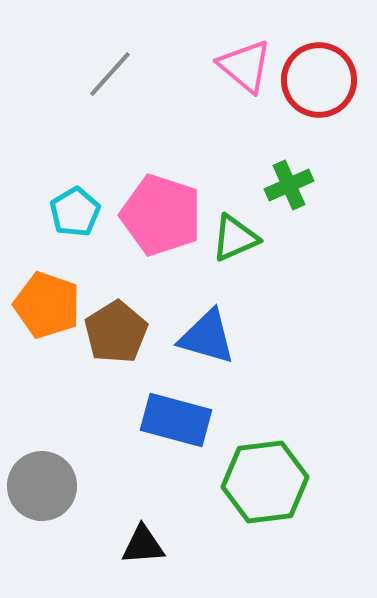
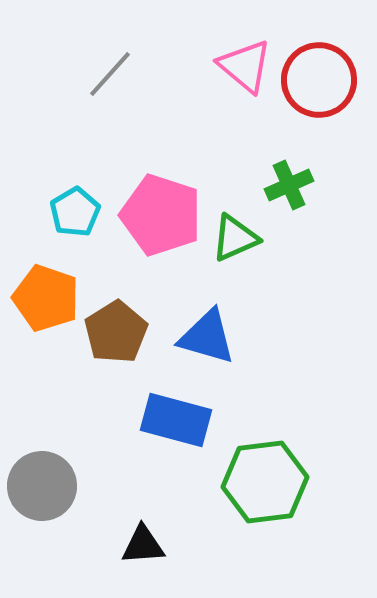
orange pentagon: moved 1 px left, 7 px up
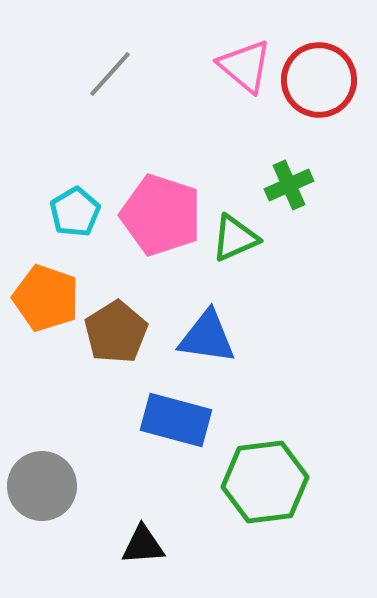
blue triangle: rotated 8 degrees counterclockwise
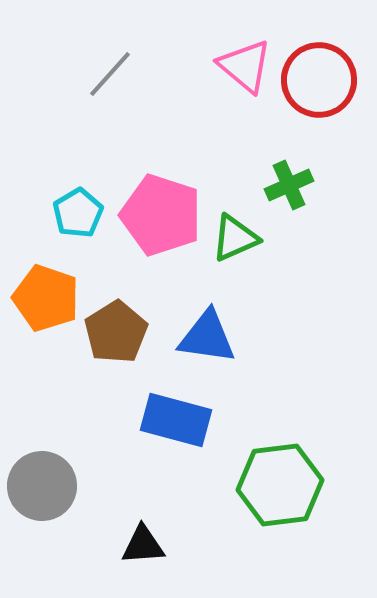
cyan pentagon: moved 3 px right, 1 px down
green hexagon: moved 15 px right, 3 px down
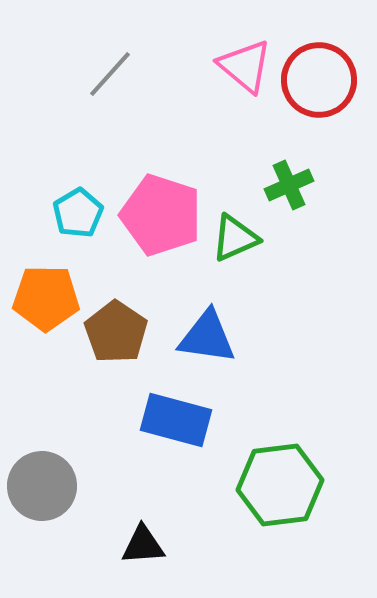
orange pentagon: rotated 18 degrees counterclockwise
brown pentagon: rotated 6 degrees counterclockwise
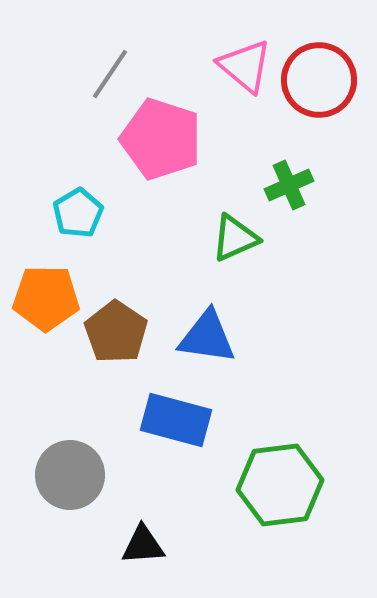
gray line: rotated 8 degrees counterclockwise
pink pentagon: moved 76 px up
gray circle: moved 28 px right, 11 px up
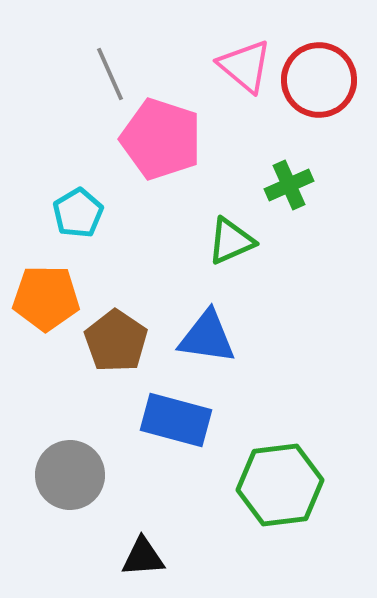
gray line: rotated 58 degrees counterclockwise
green triangle: moved 4 px left, 3 px down
brown pentagon: moved 9 px down
black triangle: moved 12 px down
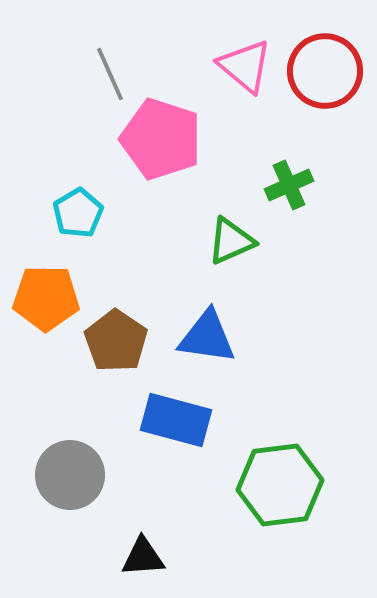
red circle: moved 6 px right, 9 px up
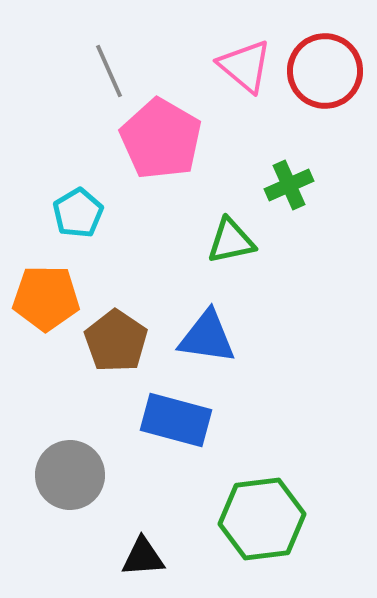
gray line: moved 1 px left, 3 px up
pink pentagon: rotated 12 degrees clockwise
green triangle: rotated 12 degrees clockwise
green hexagon: moved 18 px left, 34 px down
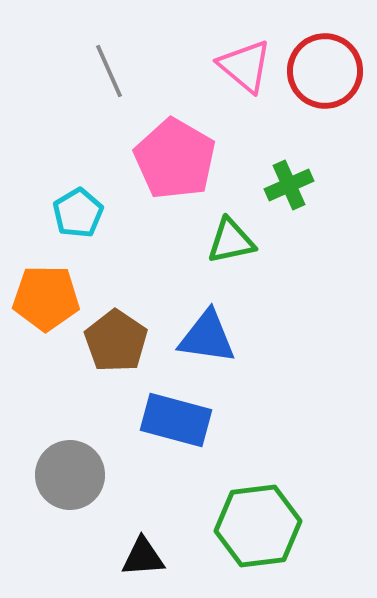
pink pentagon: moved 14 px right, 20 px down
green hexagon: moved 4 px left, 7 px down
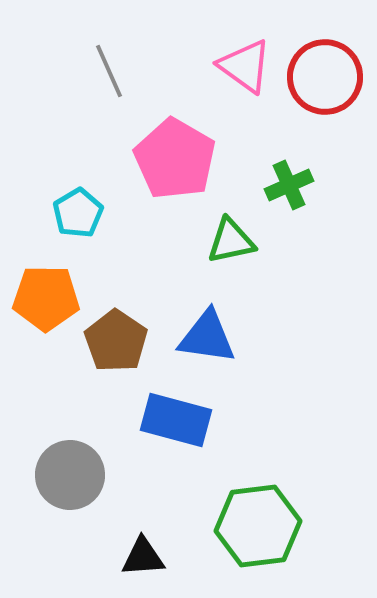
pink triangle: rotated 4 degrees counterclockwise
red circle: moved 6 px down
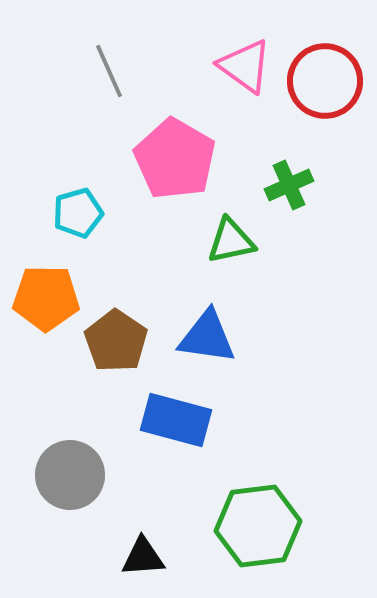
red circle: moved 4 px down
cyan pentagon: rotated 15 degrees clockwise
